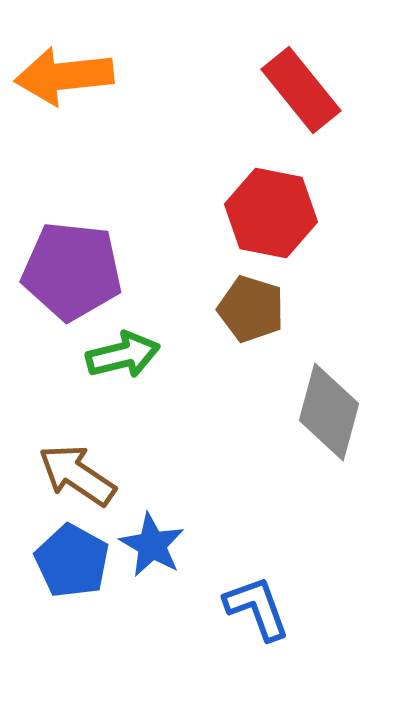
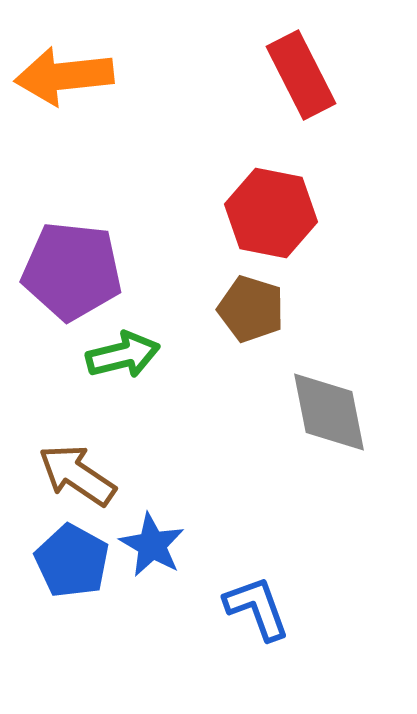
red rectangle: moved 15 px up; rotated 12 degrees clockwise
gray diamond: rotated 26 degrees counterclockwise
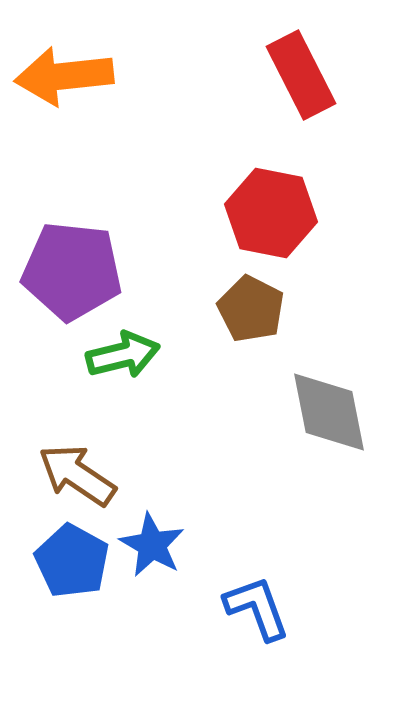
brown pentagon: rotated 10 degrees clockwise
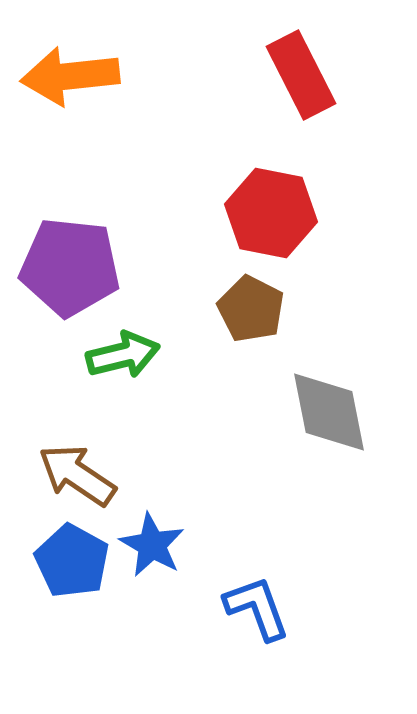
orange arrow: moved 6 px right
purple pentagon: moved 2 px left, 4 px up
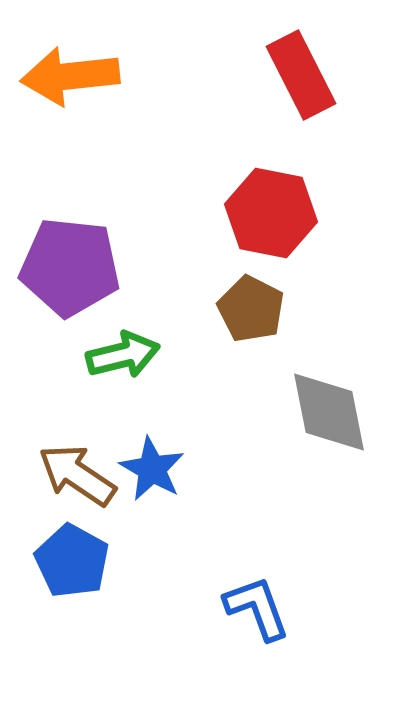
blue star: moved 76 px up
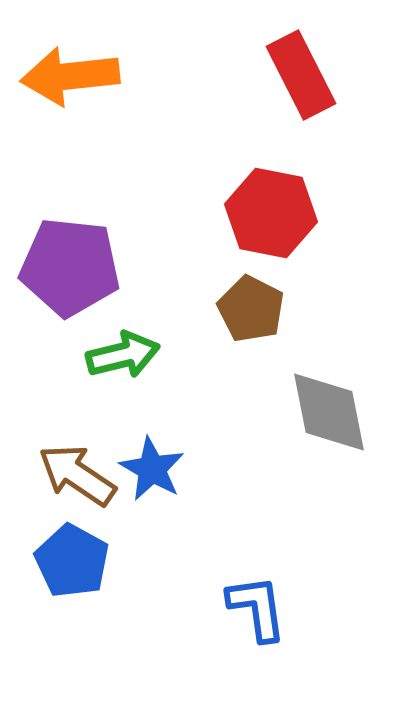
blue L-shape: rotated 12 degrees clockwise
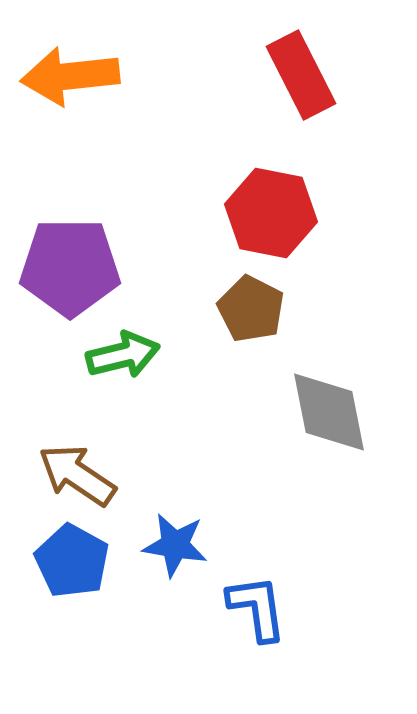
purple pentagon: rotated 6 degrees counterclockwise
blue star: moved 23 px right, 76 px down; rotated 20 degrees counterclockwise
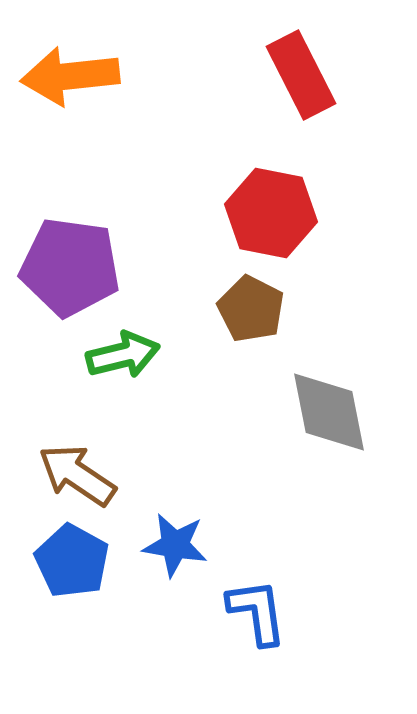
purple pentagon: rotated 8 degrees clockwise
blue L-shape: moved 4 px down
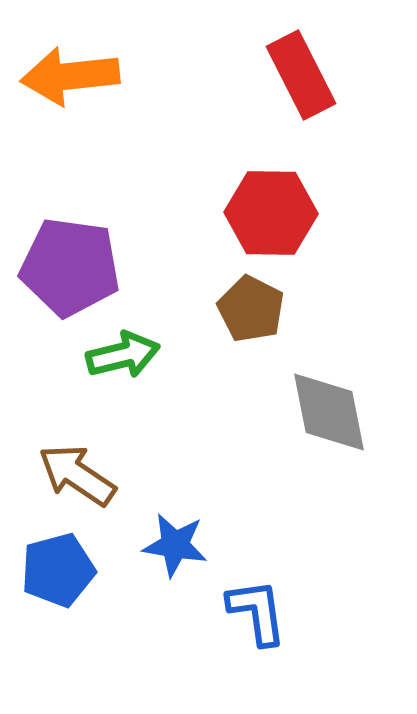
red hexagon: rotated 10 degrees counterclockwise
blue pentagon: moved 14 px left, 9 px down; rotated 28 degrees clockwise
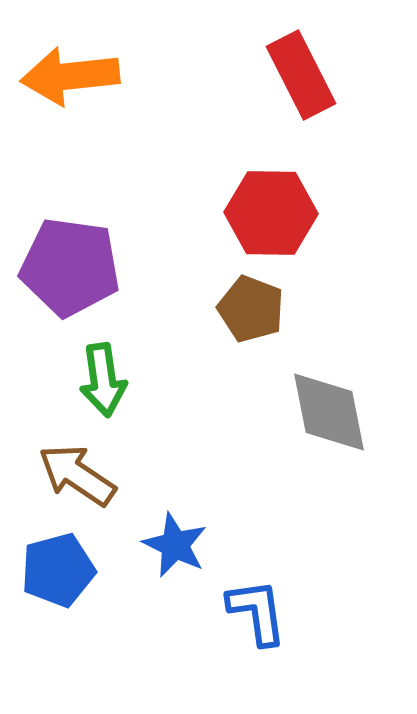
brown pentagon: rotated 6 degrees counterclockwise
green arrow: moved 20 px left, 25 px down; rotated 96 degrees clockwise
blue star: rotated 16 degrees clockwise
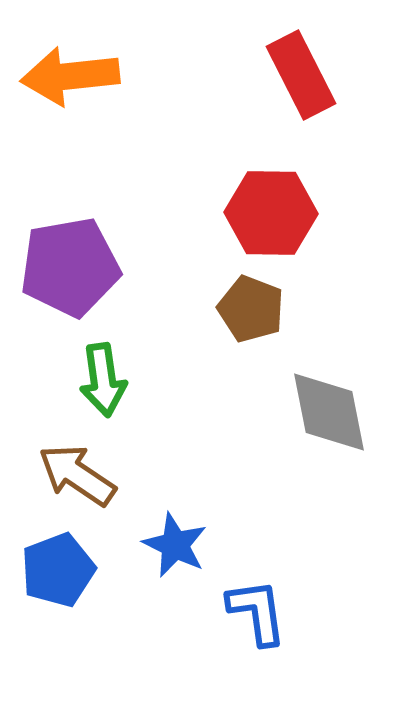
purple pentagon: rotated 18 degrees counterclockwise
blue pentagon: rotated 6 degrees counterclockwise
